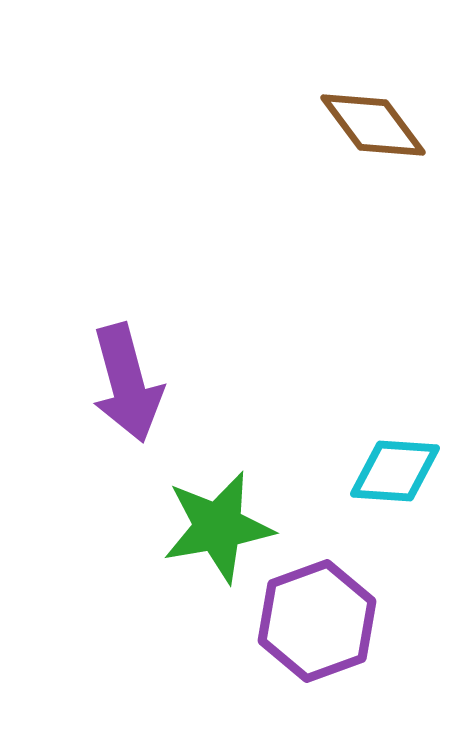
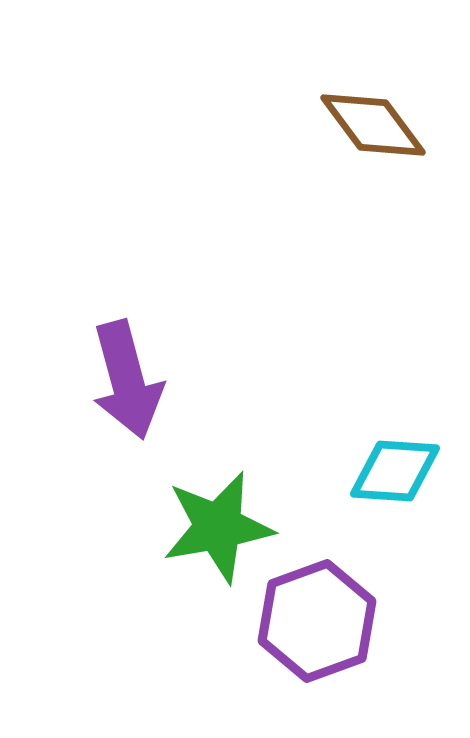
purple arrow: moved 3 px up
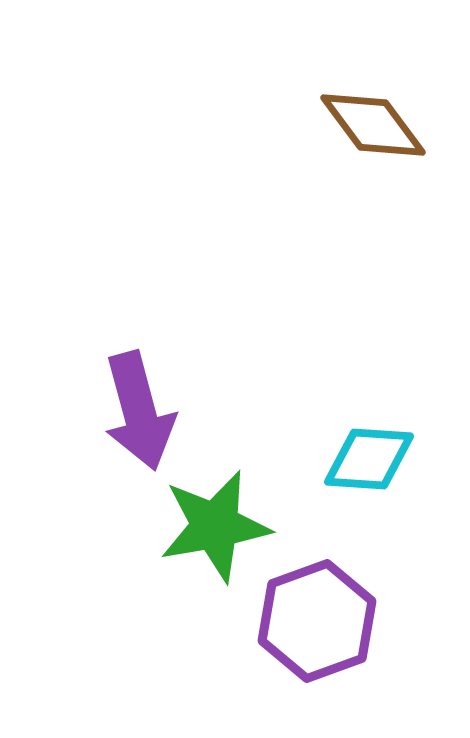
purple arrow: moved 12 px right, 31 px down
cyan diamond: moved 26 px left, 12 px up
green star: moved 3 px left, 1 px up
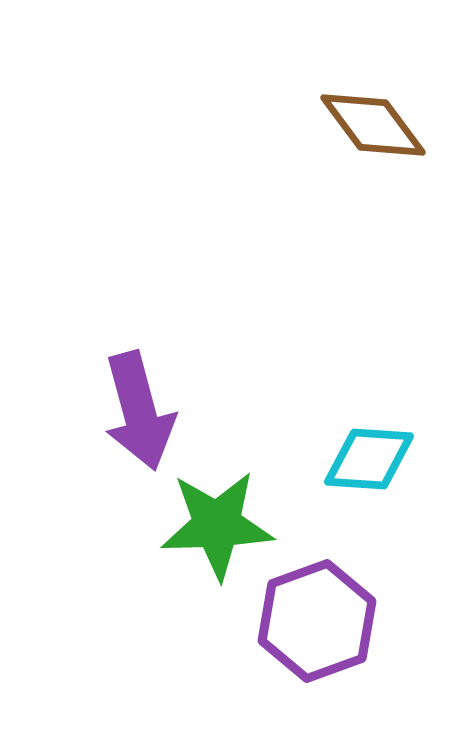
green star: moved 2 px right, 1 px up; rotated 8 degrees clockwise
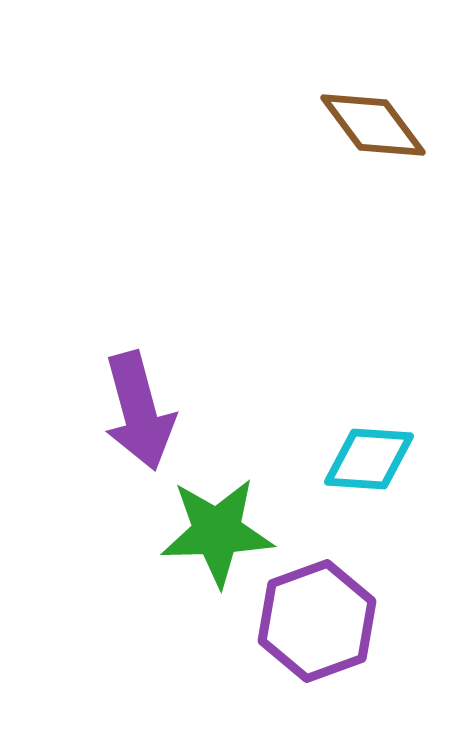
green star: moved 7 px down
